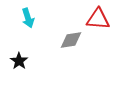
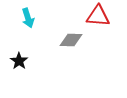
red triangle: moved 3 px up
gray diamond: rotated 10 degrees clockwise
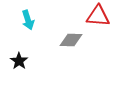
cyan arrow: moved 2 px down
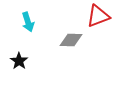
red triangle: rotated 25 degrees counterclockwise
cyan arrow: moved 2 px down
